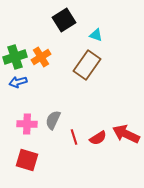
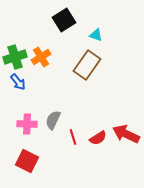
blue arrow: rotated 114 degrees counterclockwise
red line: moved 1 px left
red square: moved 1 px down; rotated 10 degrees clockwise
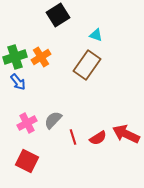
black square: moved 6 px left, 5 px up
gray semicircle: rotated 18 degrees clockwise
pink cross: moved 1 px up; rotated 30 degrees counterclockwise
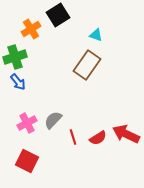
orange cross: moved 10 px left, 28 px up
